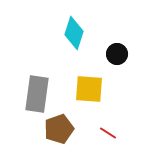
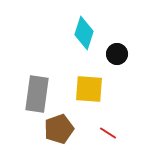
cyan diamond: moved 10 px right
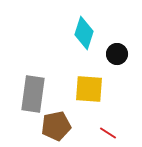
gray rectangle: moved 4 px left
brown pentagon: moved 3 px left, 3 px up; rotated 8 degrees clockwise
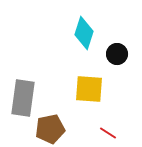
gray rectangle: moved 10 px left, 4 px down
brown pentagon: moved 6 px left, 3 px down
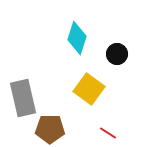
cyan diamond: moved 7 px left, 5 px down
yellow square: rotated 32 degrees clockwise
gray rectangle: rotated 21 degrees counterclockwise
brown pentagon: rotated 12 degrees clockwise
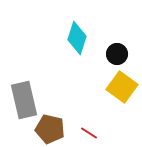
yellow square: moved 33 px right, 2 px up
gray rectangle: moved 1 px right, 2 px down
brown pentagon: rotated 12 degrees clockwise
red line: moved 19 px left
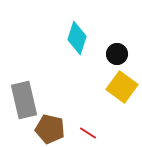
red line: moved 1 px left
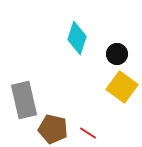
brown pentagon: moved 3 px right
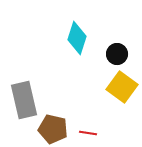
red line: rotated 24 degrees counterclockwise
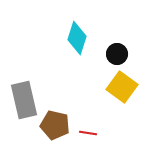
brown pentagon: moved 2 px right, 4 px up
